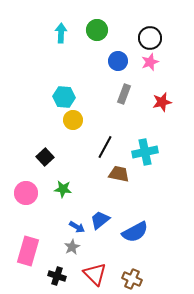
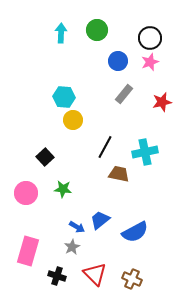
gray rectangle: rotated 18 degrees clockwise
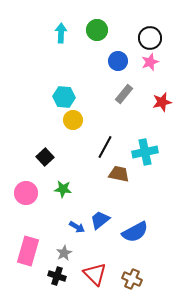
gray star: moved 8 px left, 6 px down
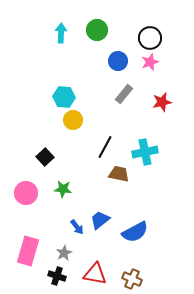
blue arrow: rotated 21 degrees clockwise
red triangle: rotated 35 degrees counterclockwise
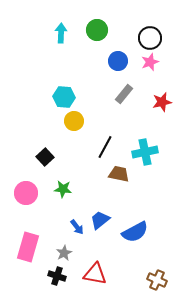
yellow circle: moved 1 px right, 1 px down
pink rectangle: moved 4 px up
brown cross: moved 25 px right, 1 px down
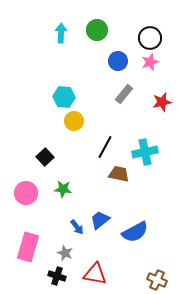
gray star: moved 1 px right; rotated 21 degrees counterclockwise
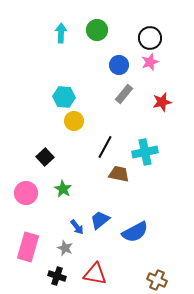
blue circle: moved 1 px right, 4 px down
green star: rotated 24 degrees clockwise
gray star: moved 5 px up
